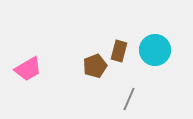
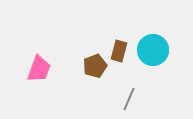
cyan circle: moved 2 px left
pink trapezoid: moved 11 px right; rotated 40 degrees counterclockwise
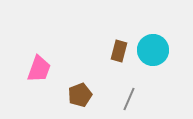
brown pentagon: moved 15 px left, 29 px down
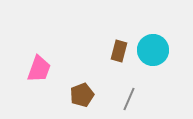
brown pentagon: moved 2 px right
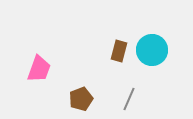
cyan circle: moved 1 px left
brown pentagon: moved 1 px left, 4 px down
